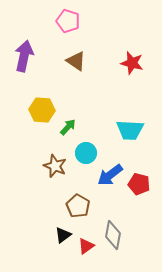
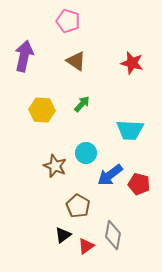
green arrow: moved 14 px right, 23 px up
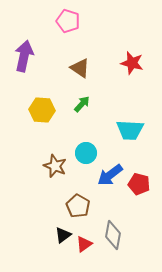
brown triangle: moved 4 px right, 7 px down
red triangle: moved 2 px left, 2 px up
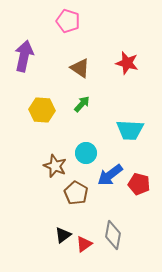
red star: moved 5 px left
brown pentagon: moved 2 px left, 13 px up
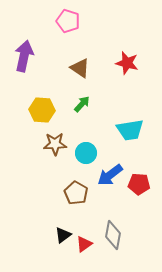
cyan trapezoid: rotated 12 degrees counterclockwise
brown star: moved 22 px up; rotated 25 degrees counterclockwise
red pentagon: rotated 10 degrees counterclockwise
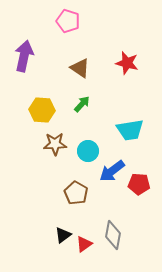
cyan circle: moved 2 px right, 2 px up
blue arrow: moved 2 px right, 4 px up
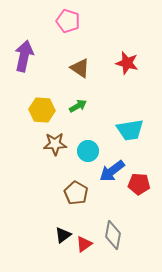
green arrow: moved 4 px left, 2 px down; rotated 18 degrees clockwise
